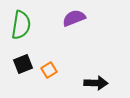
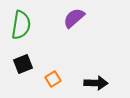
purple semicircle: rotated 20 degrees counterclockwise
orange square: moved 4 px right, 9 px down
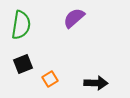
orange square: moved 3 px left
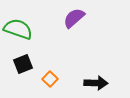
green semicircle: moved 3 px left, 4 px down; rotated 80 degrees counterclockwise
orange square: rotated 14 degrees counterclockwise
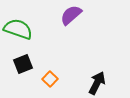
purple semicircle: moved 3 px left, 3 px up
black arrow: moved 1 px right; rotated 65 degrees counterclockwise
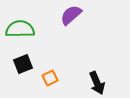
green semicircle: moved 2 px right; rotated 20 degrees counterclockwise
orange square: moved 1 px up; rotated 21 degrees clockwise
black arrow: rotated 130 degrees clockwise
